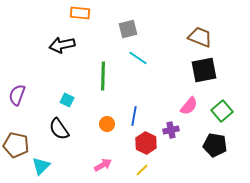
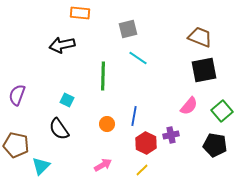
purple cross: moved 5 px down
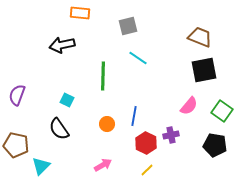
gray square: moved 3 px up
green square: rotated 15 degrees counterclockwise
yellow line: moved 5 px right
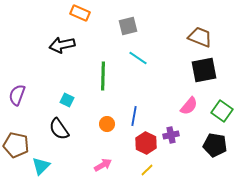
orange rectangle: rotated 18 degrees clockwise
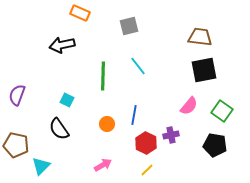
gray square: moved 1 px right
brown trapezoid: rotated 15 degrees counterclockwise
cyan line: moved 8 px down; rotated 18 degrees clockwise
blue line: moved 1 px up
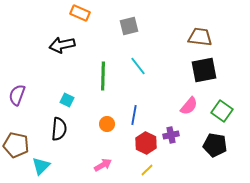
black semicircle: rotated 140 degrees counterclockwise
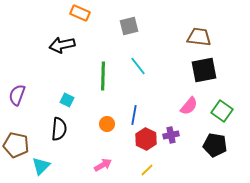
brown trapezoid: moved 1 px left
red hexagon: moved 4 px up
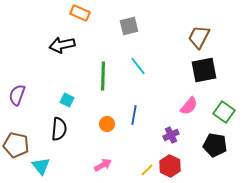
brown trapezoid: rotated 70 degrees counterclockwise
green square: moved 2 px right, 1 px down
purple cross: rotated 14 degrees counterclockwise
red hexagon: moved 24 px right, 27 px down
cyan triangle: rotated 24 degrees counterclockwise
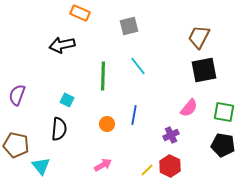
pink semicircle: moved 2 px down
green square: rotated 25 degrees counterclockwise
black pentagon: moved 8 px right
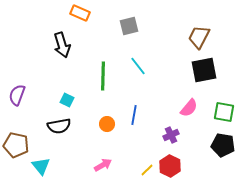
black arrow: rotated 95 degrees counterclockwise
black semicircle: moved 3 px up; rotated 75 degrees clockwise
